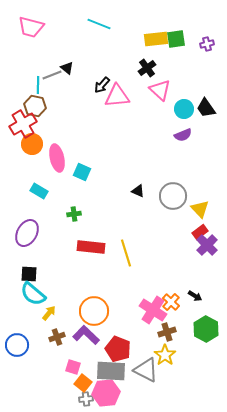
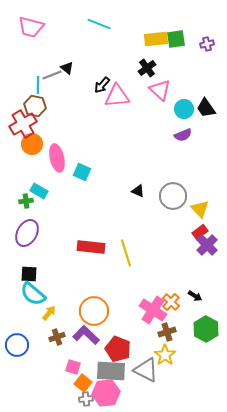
green cross at (74, 214): moved 48 px left, 13 px up
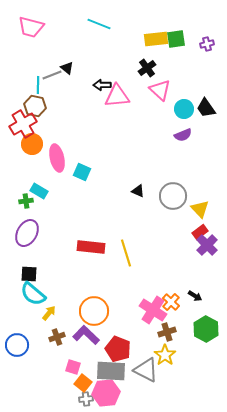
black arrow at (102, 85): rotated 48 degrees clockwise
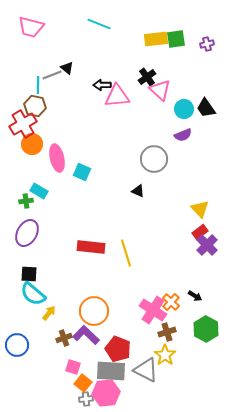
black cross at (147, 68): moved 9 px down
gray circle at (173, 196): moved 19 px left, 37 px up
brown cross at (57, 337): moved 7 px right, 1 px down
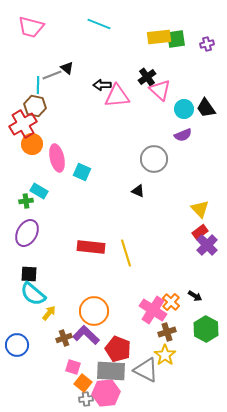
yellow rectangle at (156, 39): moved 3 px right, 2 px up
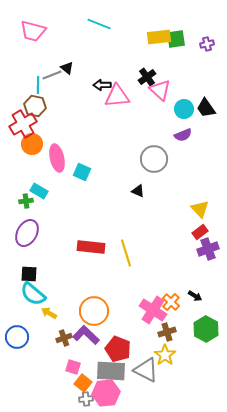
pink trapezoid at (31, 27): moved 2 px right, 4 px down
purple cross at (207, 245): moved 1 px right, 4 px down; rotated 25 degrees clockwise
yellow arrow at (49, 313): rotated 98 degrees counterclockwise
blue circle at (17, 345): moved 8 px up
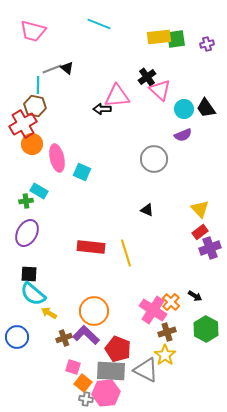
gray line at (52, 75): moved 6 px up
black arrow at (102, 85): moved 24 px down
black triangle at (138, 191): moved 9 px right, 19 px down
purple cross at (208, 249): moved 2 px right, 1 px up
gray cross at (86, 399): rotated 16 degrees clockwise
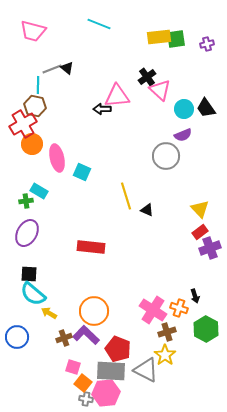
gray circle at (154, 159): moved 12 px right, 3 px up
yellow line at (126, 253): moved 57 px up
black arrow at (195, 296): rotated 40 degrees clockwise
orange cross at (171, 302): moved 8 px right, 6 px down; rotated 24 degrees counterclockwise
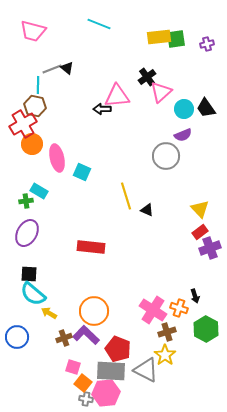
pink triangle at (160, 90): moved 1 px right, 2 px down; rotated 35 degrees clockwise
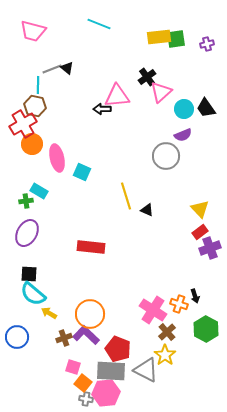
orange cross at (179, 308): moved 4 px up
orange circle at (94, 311): moved 4 px left, 3 px down
brown cross at (167, 332): rotated 24 degrees counterclockwise
